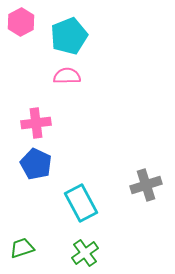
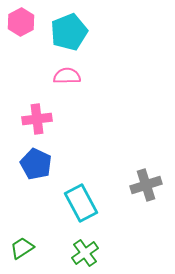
cyan pentagon: moved 4 px up
pink cross: moved 1 px right, 4 px up
green trapezoid: rotated 15 degrees counterclockwise
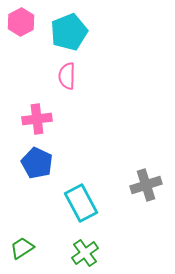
pink semicircle: rotated 88 degrees counterclockwise
blue pentagon: moved 1 px right, 1 px up
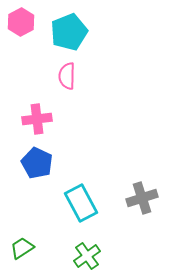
gray cross: moved 4 px left, 13 px down
green cross: moved 2 px right, 3 px down
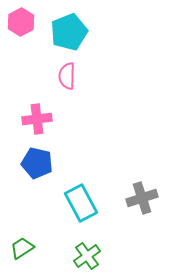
blue pentagon: rotated 12 degrees counterclockwise
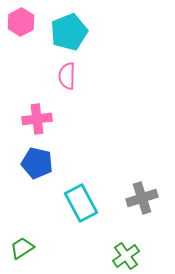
green cross: moved 39 px right
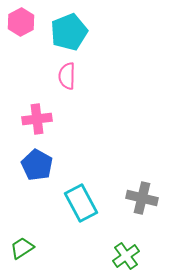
blue pentagon: moved 2 px down; rotated 16 degrees clockwise
gray cross: rotated 32 degrees clockwise
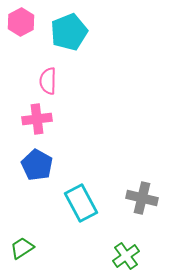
pink semicircle: moved 19 px left, 5 px down
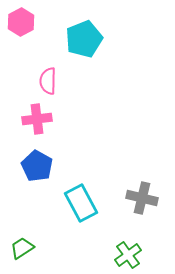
cyan pentagon: moved 15 px right, 7 px down
blue pentagon: moved 1 px down
green cross: moved 2 px right, 1 px up
